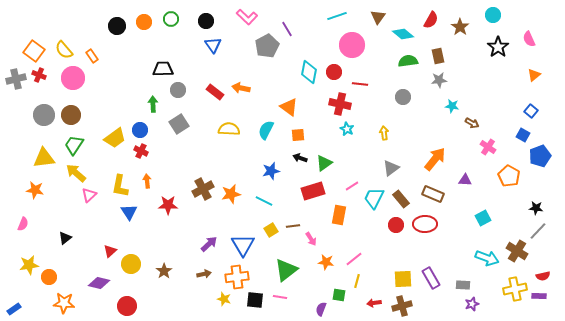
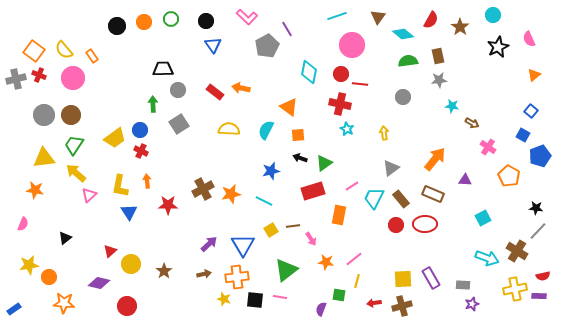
black star at (498, 47): rotated 10 degrees clockwise
red circle at (334, 72): moved 7 px right, 2 px down
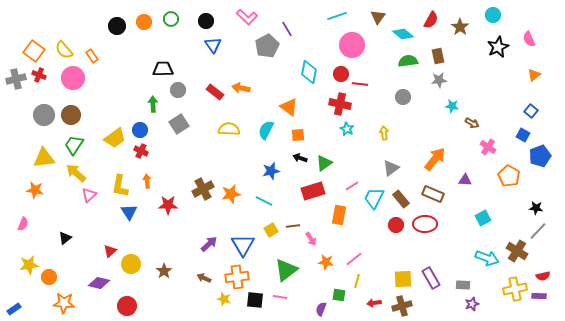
brown arrow at (204, 274): moved 4 px down; rotated 144 degrees counterclockwise
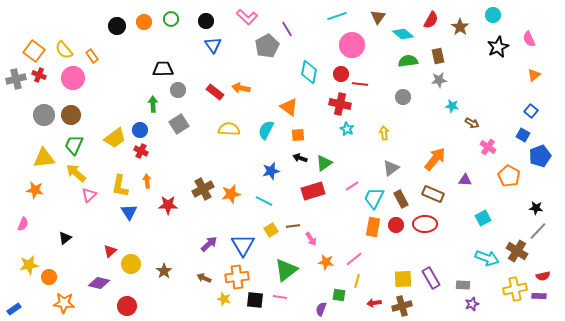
green trapezoid at (74, 145): rotated 10 degrees counterclockwise
brown rectangle at (401, 199): rotated 12 degrees clockwise
orange rectangle at (339, 215): moved 34 px right, 12 px down
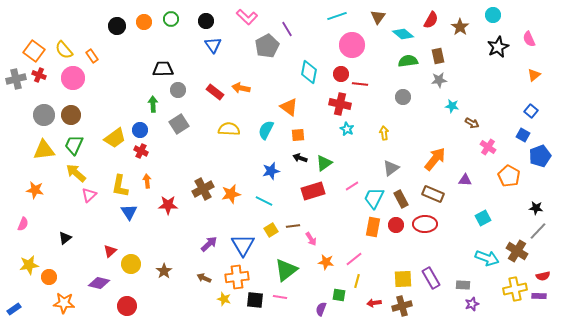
yellow triangle at (44, 158): moved 8 px up
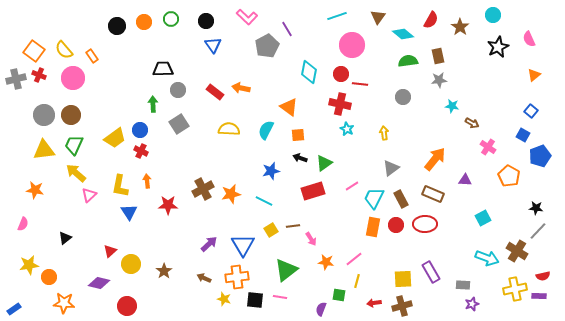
purple rectangle at (431, 278): moved 6 px up
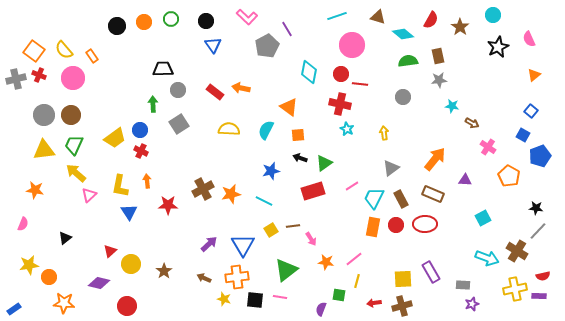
brown triangle at (378, 17): rotated 49 degrees counterclockwise
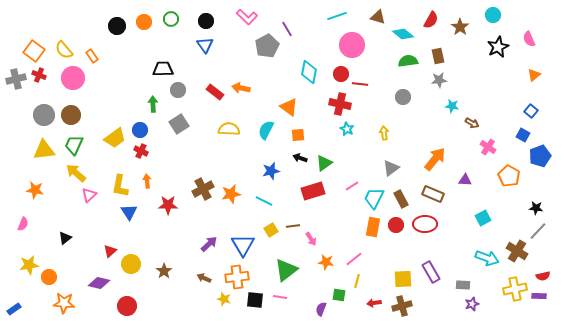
blue triangle at (213, 45): moved 8 px left
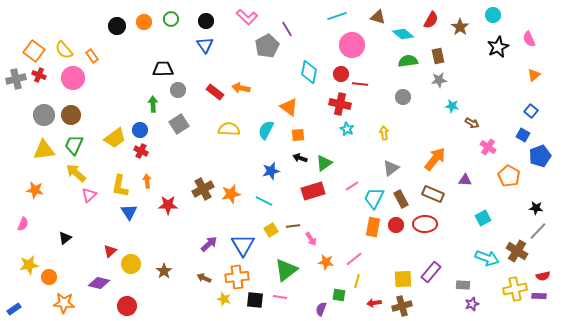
purple rectangle at (431, 272): rotated 70 degrees clockwise
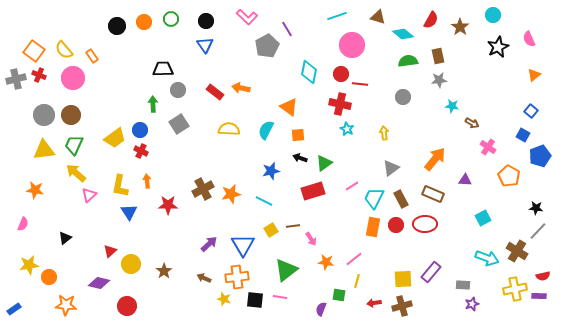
orange star at (64, 303): moved 2 px right, 2 px down
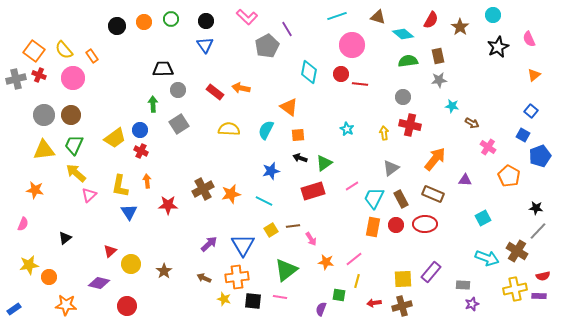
red cross at (340, 104): moved 70 px right, 21 px down
black square at (255, 300): moved 2 px left, 1 px down
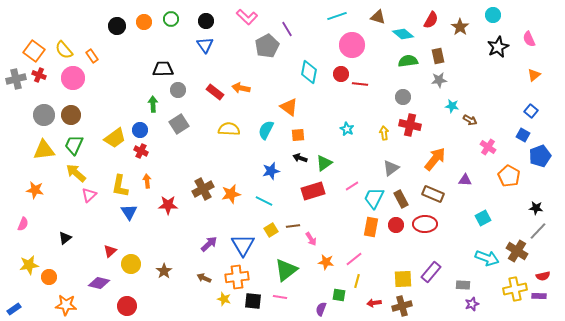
brown arrow at (472, 123): moved 2 px left, 3 px up
orange rectangle at (373, 227): moved 2 px left
